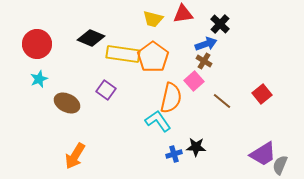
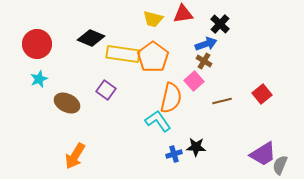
brown line: rotated 54 degrees counterclockwise
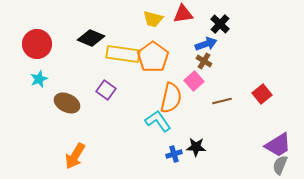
purple trapezoid: moved 15 px right, 9 px up
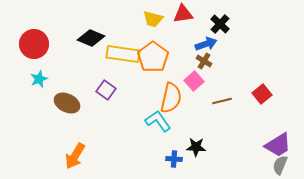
red circle: moved 3 px left
blue cross: moved 5 px down; rotated 21 degrees clockwise
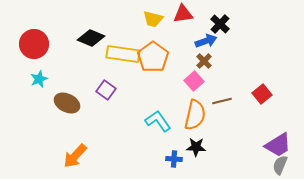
blue arrow: moved 3 px up
brown cross: rotated 14 degrees clockwise
orange semicircle: moved 24 px right, 17 px down
orange arrow: rotated 12 degrees clockwise
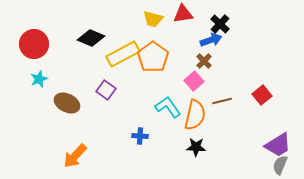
blue arrow: moved 5 px right, 1 px up
yellow rectangle: rotated 36 degrees counterclockwise
red square: moved 1 px down
cyan L-shape: moved 10 px right, 14 px up
blue cross: moved 34 px left, 23 px up
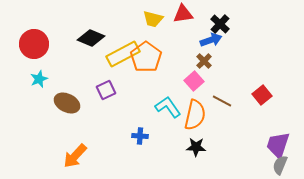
orange pentagon: moved 7 px left
purple square: rotated 30 degrees clockwise
brown line: rotated 42 degrees clockwise
purple trapezoid: rotated 140 degrees clockwise
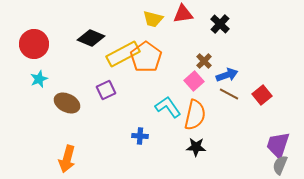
blue arrow: moved 16 px right, 35 px down
brown line: moved 7 px right, 7 px up
orange arrow: moved 8 px left, 3 px down; rotated 28 degrees counterclockwise
